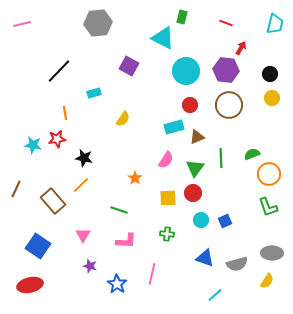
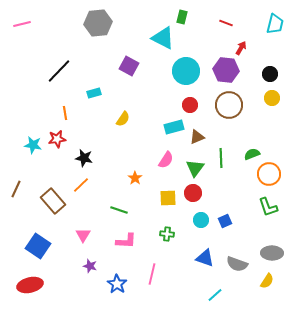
gray semicircle at (237, 264): rotated 35 degrees clockwise
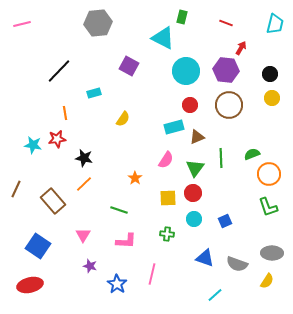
orange line at (81, 185): moved 3 px right, 1 px up
cyan circle at (201, 220): moved 7 px left, 1 px up
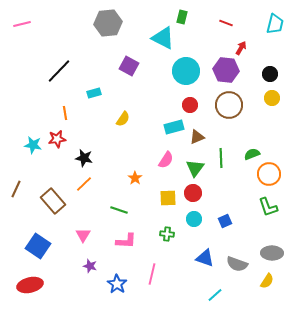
gray hexagon at (98, 23): moved 10 px right
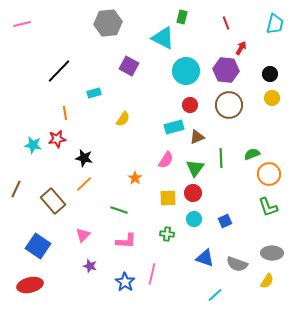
red line at (226, 23): rotated 48 degrees clockwise
pink triangle at (83, 235): rotated 14 degrees clockwise
blue star at (117, 284): moved 8 px right, 2 px up
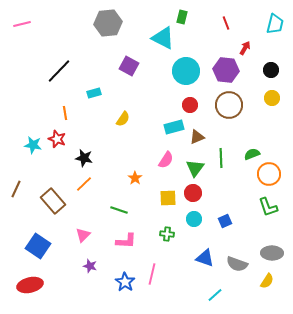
red arrow at (241, 48): moved 4 px right
black circle at (270, 74): moved 1 px right, 4 px up
red star at (57, 139): rotated 30 degrees clockwise
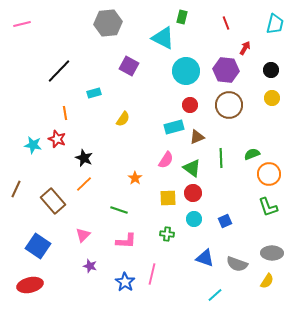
black star at (84, 158): rotated 12 degrees clockwise
green triangle at (195, 168): moved 3 px left; rotated 30 degrees counterclockwise
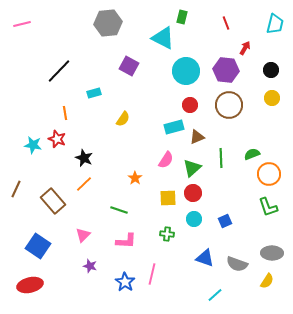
green triangle at (192, 168): rotated 42 degrees clockwise
